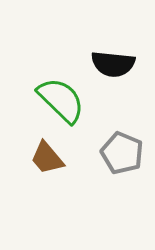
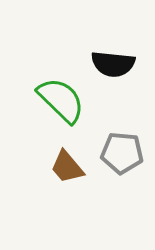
gray pentagon: rotated 18 degrees counterclockwise
brown trapezoid: moved 20 px right, 9 px down
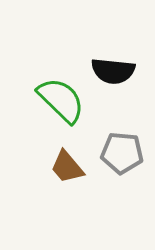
black semicircle: moved 7 px down
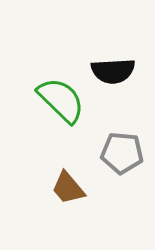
black semicircle: rotated 9 degrees counterclockwise
brown trapezoid: moved 1 px right, 21 px down
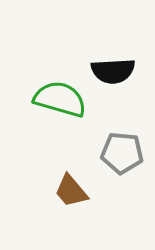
green semicircle: moved 1 px left, 1 px up; rotated 28 degrees counterclockwise
brown trapezoid: moved 3 px right, 3 px down
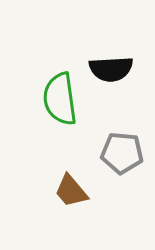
black semicircle: moved 2 px left, 2 px up
green semicircle: rotated 114 degrees counterclockwise
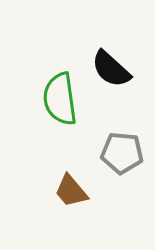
black semicircle: rotated 45 degrees clockwise
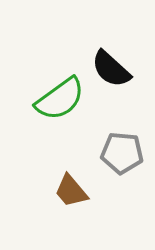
green semicircle: rotated 118 degrees counterclockwise
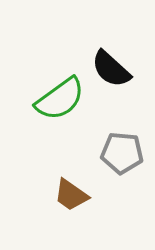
brown trapezoid: moved 4 px down; rotated 15 degrees counterclockwise
